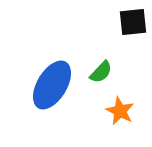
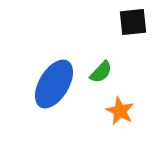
blue ellipse: moved 2 px right, 1 px up
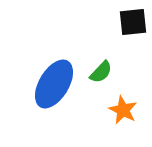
orange star: moved 3 px right, 1 px up
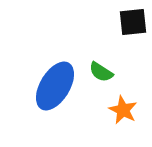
green semicircle: rotated 80 degrees clockwise
blue ellipse: moved 1 px right, 2 px down
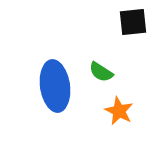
blue ellipse: rotated 39 degrees counterclockwise
orange star: moved 4 px left, 1 px down
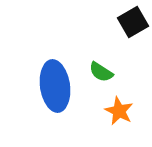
black square: rotated 24 degrees counterclockwise
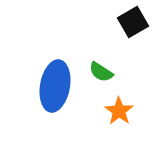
blue ellipse: rotated 18 degrees clockwise
orange star: rotated 8 degrees clockwise
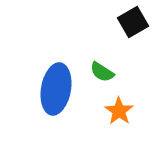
green semicircle: moved 1 px right
blue ellipse: moved 1 px right, 3 px down
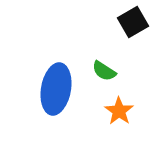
green semicircle: moved 2 px right, 1 px up
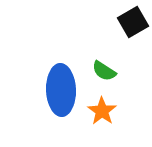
blue ellipse: moved 5 px right, 1 px down; rotated 12 degrees counterclockwise
orange star: moved 17 px left
